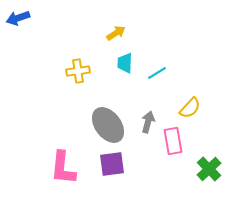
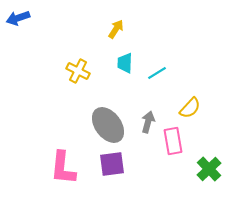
yellow arrow: moved 4 px up; rotated 24 degrees counterclockwise
yellow cross: rotated 35 degrees clockwise
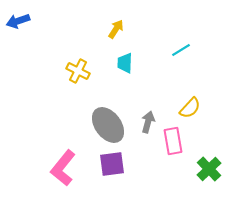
blue arrow: moved 3 px down
cyan line: moved 24 px right, 23 px up
pink L-shape: rotated 33 degrees clockwise
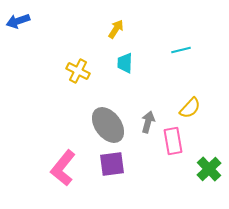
cyan line: rotated 18 degrees clockwise
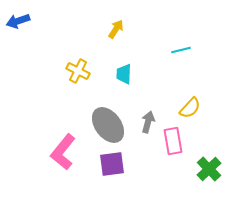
cyan trapezoid: moved 1 px left, 11 px down
pink L-shape: moved 16 px up
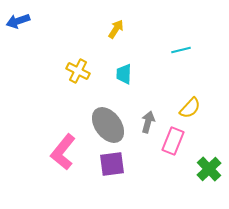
pink rectangle: rotated 32 degrees clockwise
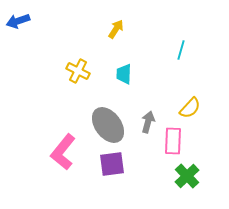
cyan line: rotated 60 degrees counterclockwise
pink rectangle: rotated 20 degrees counterclockwise
green cross: moved 22 px left, 7 px down
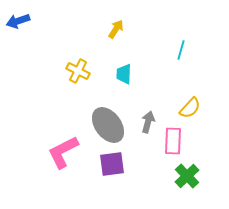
pink L-shape: rotated 24 degrees clockwise
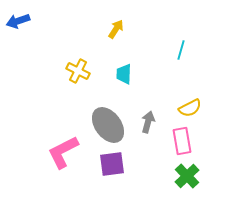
yellow semicircle: rotated 20 degrees clockwise
pink rectangle: moved 9 px right; rotated 12 degrees counterclockwise
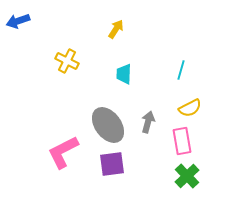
cyan line: moved 20 px down
yellow cross: moved 11 px left, 10 px up
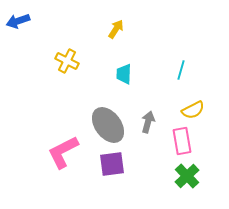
yellow semicircle: moved 3 px right, 2 px down
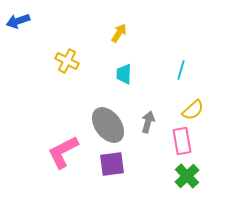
yellow arrow: moved 3 px right, 4 px down
yellow semicircle: rotated 15 degrees counterclockwise
